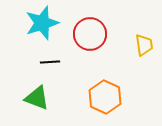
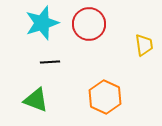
red circle: moved 1 px left, 10 px up
green triangle: moved 1 px left, 2 px down
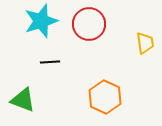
cyan star: moved 1 px left, 2 px up
yellow trapezoid: moved 1 px right, 2 px up
green triangle: moved 13 px left
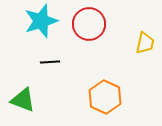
yellow trapezoid: rotated 20 degrees clockwise
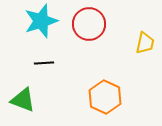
black line: moved 6 px left, 1 px down
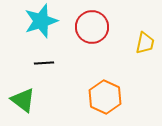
red circle: moved 3 px right, 3 px down
green triangle: rotated 16 degrees clockwise
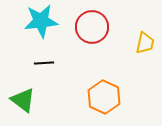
cyan star: rotated 12 degrees clockwise
orange hexagon: moved 1 px left
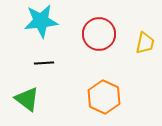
red circle: moved 7 px right, 7 px down
green triangle: moved 4 px right, 1 px up
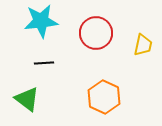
red circle: moved 3 px left, 1 px up
yellow trapezoid: moved 2 px left, 2 px down
